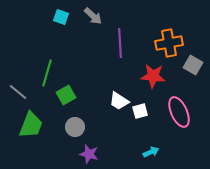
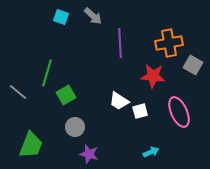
green trapezoid: moved 20 px down
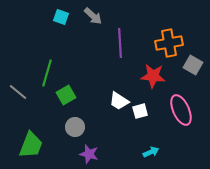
pink ellipse: moved 2 px right, 2 px up
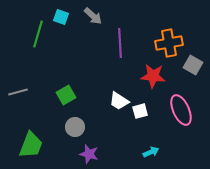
green line: moved 9 px left, 39 px up
gray line: rotated 54 degrees counterclockwise
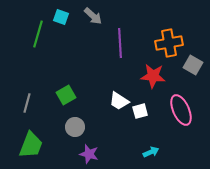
gray line: moved 9 px right, 11 px down; rotated 60 degrees counterclockwise
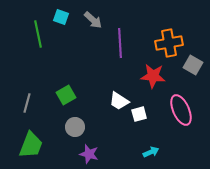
gray arrow: moved 4 px down
green line: rotated 28 degrees counterclockwise
white square: moved 1 px left, 3 px down
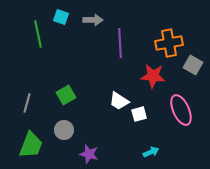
gray arrow: rotated 42 degrees counterclockwise
gray circle: moved 11 px left, 3 px down
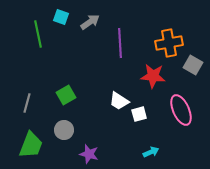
gray arrow: moved 3 px left, 2 px down; rotated 36 degrees counterclockwise
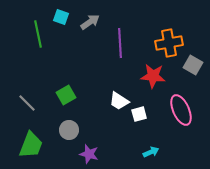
gray line: rotated 60 degrees counterclockwise
gray circle: moved 5 px right
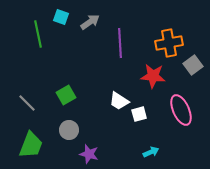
gray square: rotated 24 degrees clockwise
